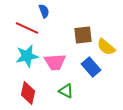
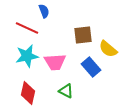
yellow semicircle: moved 2 px right, 2 px down
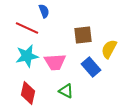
yellow semicircle: moved 1 px right; rotated 78 degrees clockwise
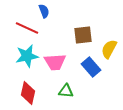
green triangle: rotated 21 degrees counterclockwise
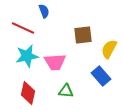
red line: moved 4 px left
blue rectangle: moved 10 px right, 9 px down
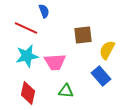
red line: moved 3 px right
yellow semicircle: moved 2 px left, 1 px down
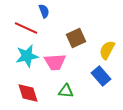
brown square: moved 7 px left, 3 px down; rotated 18 degrees counterclockwise
red diamond: rotated 30 degrees counterclockwise
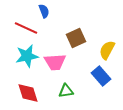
green triangle: rotated 14 degrees counterclockwise
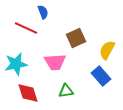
blue semicircle: moved 1 px left, 1 px down
cyan star: moved 11 px left, 8 px down
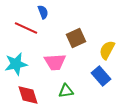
red diamond: moved 2 px down
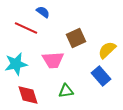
blue semicircle: rotated 32 degrees counterclockwise
yellow semicircle: rotated 18 degrees clockwise
pink trapezoid: moved 2 px left, 2 px up
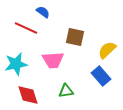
brown square: moved 1 px left, 1 px up; rotated 36 degrees clockwise
